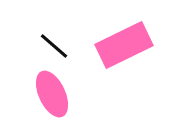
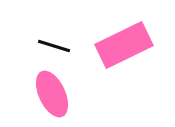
black line: rotated 24 degrees counterclockwise
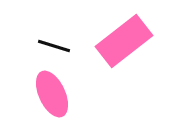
pink rectangle: moved 4 px up; rotated 12 degrees counterclockwise
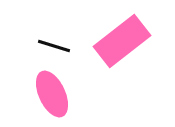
pink rectangle: moved 2 px left
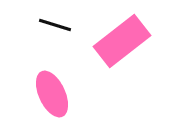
black line: moved 1 px right, 21 px up
